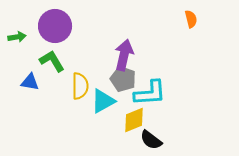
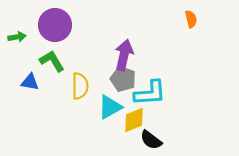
purple circle: moved 1 px up
cyan triangle: moved 7 px right, 6 px down
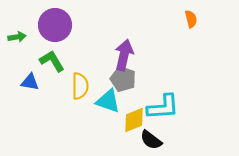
cyan L-shape: moved 13 px right, 14 px down
cyan triangle: moved 2 px left, 6 px up; rotated 48 degrees clockwise
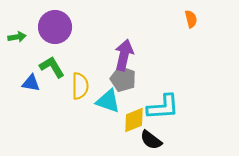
purple circle: moved 2 px down
green L-shape: moved 6 px down
blue triangle: moved 1 px right, 1 px down
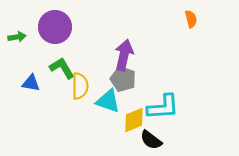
green L-shape: moved 10 px right, 1 px down
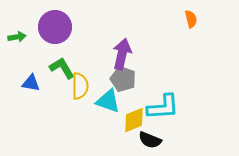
purple arrow: moved 2 px left, 1 px up
black semicircle: moved 1 px left; rotated 15 degrees counterclockwise
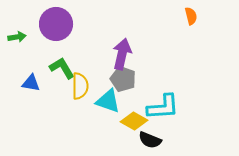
orange semicircle: moved 3 px up
purple circle: moved 1 px right, 3 px up
yellow diamond: moved 1 px down; rotated 52 degrees clockwise
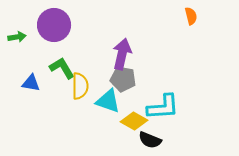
purple circle: moved 2 px left, 1 px down
gray pentagon: rotated 10 degrees counterclockwise
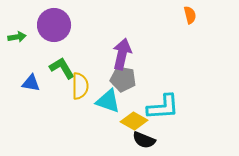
orange semicircle: moved 1 px left, 1 px up
black semicircle: moved 6 px left
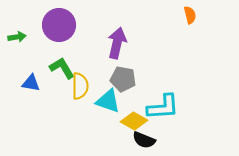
purple circle: moved 5 px right
purple arrow: moved 5 px left, 11 px up
